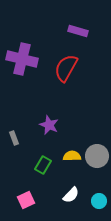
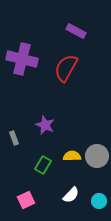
purple rectangle: moved 2 px left; rotated 12 degrees clockwise
purple star: moved 4 px left
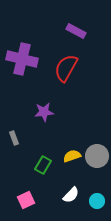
purple star: moved 1 px left, 13 px up; rotated 30 degrees counterclockwise
yellow semicircle: rotated 18 degrees counterclockwise
cyan circle: moved 2 px left
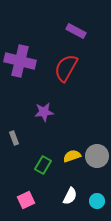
purple cross: moved 2 px left, 2 px down
white semicircle: moved 1 px left, 1 px down; rotated 18 degrees counterclockwise
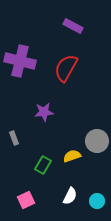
purple rectangle: moved 3 px left, 5 px up
gray circle: moved 15 px up
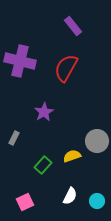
purple rectangle: rotated 24 degrees clockwise
purple star: rotated 24 degrees counterclockwise
gray rectangle: rotated 48 degrees clockwise
green rectangle: rotated 12 degrees clockwise
pink square: moved 1 px left, 2 px down
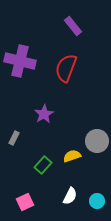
red semicircle: rotated 8 degrees counterclockwise
purple star: moved 2 px down
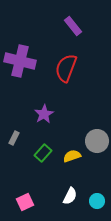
green rectangle: moved 12 px up
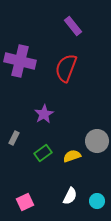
green rectangle: rotated 12 degrees clockwise
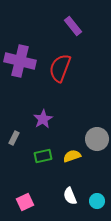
red semicircle: moved 6 px left
purple star: moved 1 px left, 5 px down
gray circle: moved 2 px up
green rectangle: moved 3 px down; rotated 24 degrees clockwise
white semicircle: rotated 132 degrees clockwise
